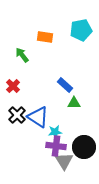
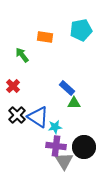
blue rectangle: moved 2 px right, 3 px down
cyan star: moved 5 px up
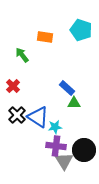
cyan pentagon: rotated 30 degrees clockwise
black circle: moved 3 px down
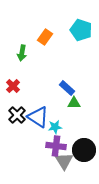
orange rectangle: rotated 63 degrees counterclockwise
green arrow: moved 2 px up; rotated 133 degrees counterclockwise
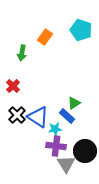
blue rectangle: moved 28 px down
green triangle: rotated 32 degrees counterclockwise
cyan star: moved 2 px down
black circle: moved 1 px right, 1 px down
gray triangle: moved 2 px right, 3 px down
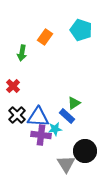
blue triangle: rotated 30 degrees counterclockwise
purple cross: moved 15 px left, 11 px up
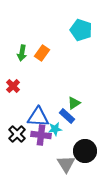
orange rectangle: moved 3 px left, 16 px down
black cross: moved 19 px down
